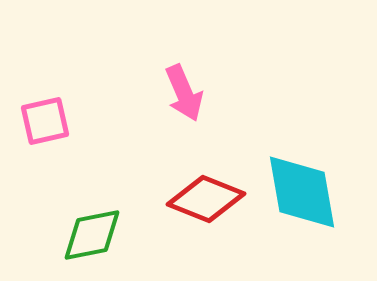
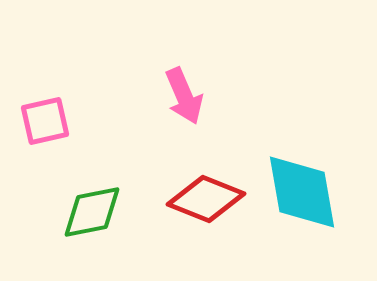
pink arrow: moved 3 px down
green diamond: moved 23 px up
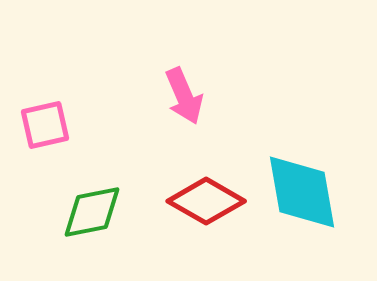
pink square: moved 4 px down
red diamond: moved 2 px down; rotated 8 degrees clockwise
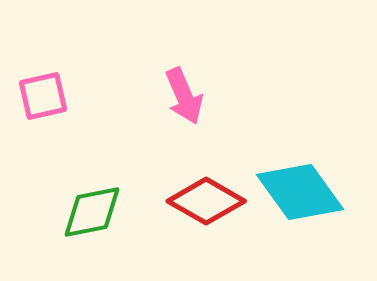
pink square: moved 2 px left, 29 px up
cyan diamond: moved 2 px left; rotated 26 degrees counterclockwise
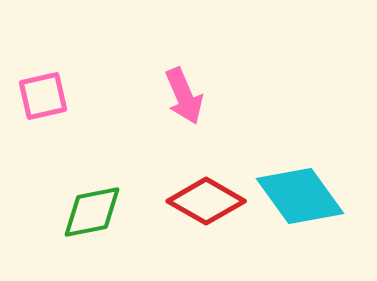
cyan diamond: moved 4 px down
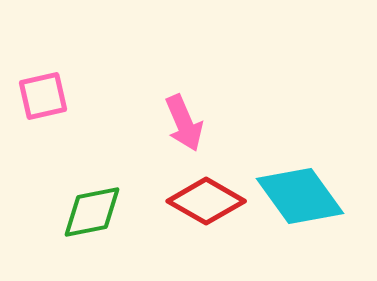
pink arrow: moved 27 px down
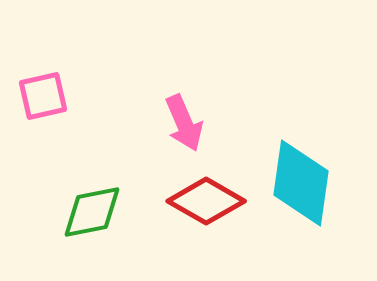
cyan diamond: moved 1 px right, 13 px up; rotated 44 degrees clockwise
